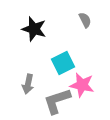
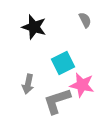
black star: moved 2 px up
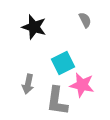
gray L-shape: rotated 64 degrees counterclockwise
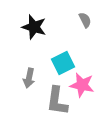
gray arrow: moved 1 px right, 6 px up
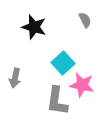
cyan square: rotated 15 degrees counterclockwise
gray arrow: moved 14 px left
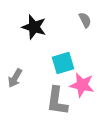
cyan square: rotated 25 degrees clockwise
gray arrow: rotated 18 degrees clockwise
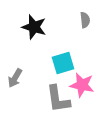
gray semicircle: rotated 21 degrees clockwise
gray L-shape: moved 1 px right, 2 px up; rotated 16 degrees counterclockwise
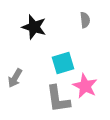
pink star: moved 3 px right, 1 px down; rotated 15 degrees clockwise
